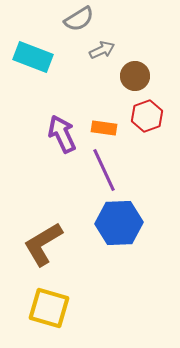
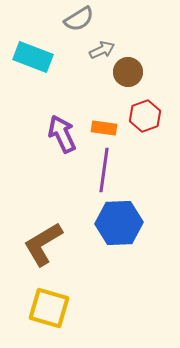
brown circle: moved 7 px left, 4 px up
red hexagon: moved 2 px left
purple line: rotated 33 degrees clockwise
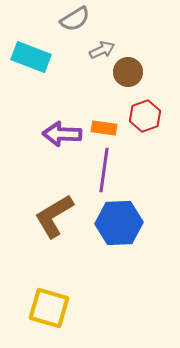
gray semicircle: moved 4 px left
cyan rectangle: moved 2 px left
purple arrow: rotated 63 degrees counterclockwise
brown L-shape: moved 11 px right, 28 px up
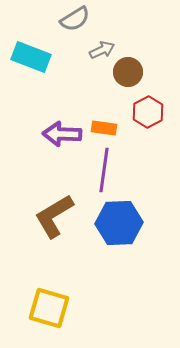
red hexagon: moved 3 px right, 4 px up; rotated 8 degrees counterclockwise
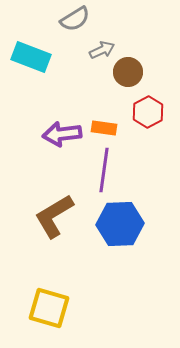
purple arrow: rotated 9 degrees counterclockwise
blue hexagon: moved 1 px right, 1 px down
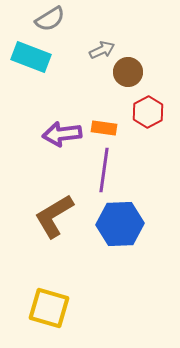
gray semicircle: moved 25 px left
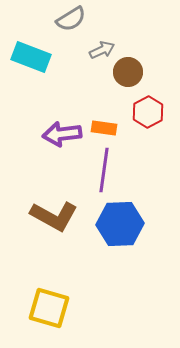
gray semicircle: moved 21 px right
brown L-shape: rotated 120 degrees counterclockwise
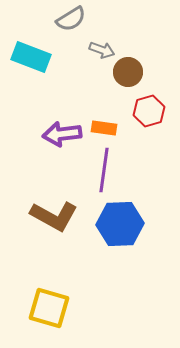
gray arrow: rotated 45 degrees clockwise
red hexagon: moved 1 px right, 1 px up; rotated 12 degrees clockwise
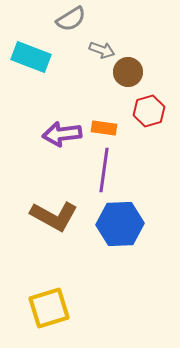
yellow square: rotated 33 degrees counterclockwise
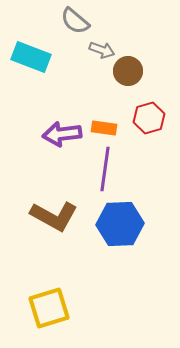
gray semicircle: moved 4 px right, 2 px down; rotated 72 degrees clockwise
brown circle: moved 1 px up
red hexagon: moved 7 px down
purple line: moved 1 px right, 1 px up
